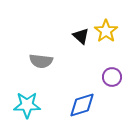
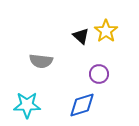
purple circle: moved 13 px left, 3 px up
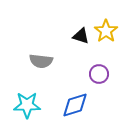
black triangle: rotated 24 degrees counterclockwise
blue diamond: moved 7 px left
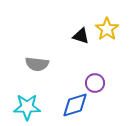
yellow star: moved 1 px right, 2 px up
gray semicircle: moved 4 px left, 3 px down
purple circle: moved 4 px left, 9 px down
cyan star: moved 2 px down
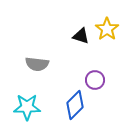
purple circle: moved 3 px up
blue diamond: rotated 28 degrees counterclockwise
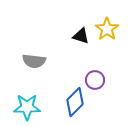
gray semicircle: moved 3 px left, 3 px up
blue diamond: moved 3 px up
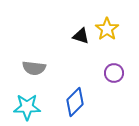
gray semicircle: moved 7 px down
purple circle: moved 19 px right, 7 px up
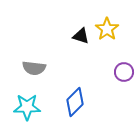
purple circle: moved 10 px right, 1 px up
